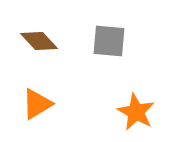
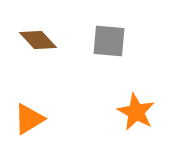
brown diamond: moved 1 px left, 1 px up
orange triangle: moved 8 px left, 15 px down
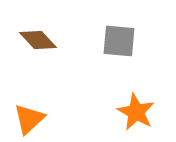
gray square: moved 10 px right
orange triangle: rotated 12 degrees counterclockwise
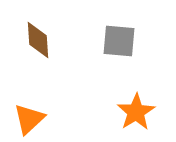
brown diamond: rotated 39 degrees clockwise
orange star: rotated 12 degrees clockwise
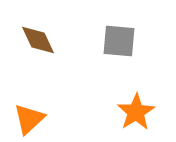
brown diamond: rotated 21 degrees counterclockwise
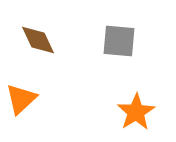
orange triangle: moved 8 px left, 20 px up
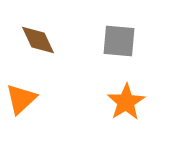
orange star: moved 10 px left, 10 px up
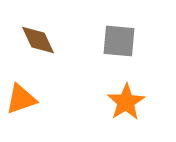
orange triangle: rotated 24 degrees clockwise
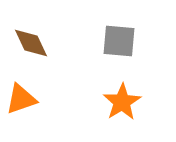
brown diamond: moved 7 px left, 3 px down
orange star: moved 4 px left
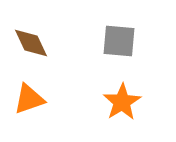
orange triangle: moved 8 px right
